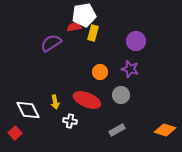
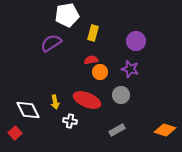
white pentagon: moved 17 px left
red semicircle: moved 17 px right, 33 px down
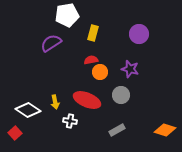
purple circle: moved 3 px right, 7 px up
white diamond: rotated 30 degrees counterclockwise
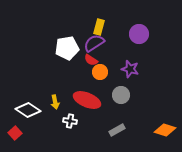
white pentagon: moved 33 px down
yellow rectangle: moved 6 px right, 6 px up
purple semicircle: moved 43 px right
red semicircle: rotated 136 degrees counterclockwise
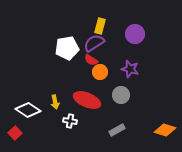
yellow rectangle: moved 1 px right, 1 px up
purple circle: moved 4 px left
